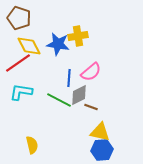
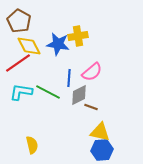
brown pentagon: moved 3 px down; rotated 10 degrees clockwise
pink semicircle: moved 1 px right
green line: moved 11 px left, 8 px up
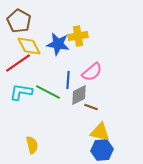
blue line: moved 1 px left, 2 px down
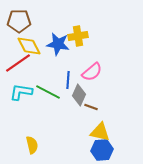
brown pentagon: rotated 30 degrees counterclockwise
gray diamond: rotated 40 degrees counterclockwise
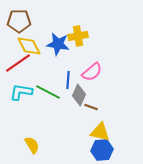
yellow semicircle: rotated 18 degrees counterclockwise
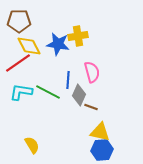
pink semicircle: rotated 65 degrees counterclockwise
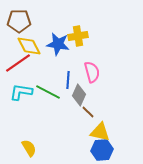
brown line: moved 3 px left, 5 px down; rotated 24 degrees clockwise
yellow semicircle: moved 3 px left, 3 px down
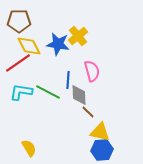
yellow cross: rotated 30 degrees counterclockwise
pink semicircle: moved 1 px up
gray diamond: rotated 25 degrees counterclockwise
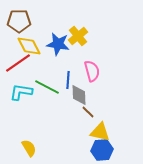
green line: moved 1 px left, 5 px up
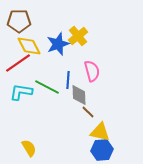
blue star: rotated 30 degrees counterclockwise
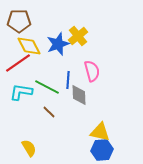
brown line: moved 39 px left
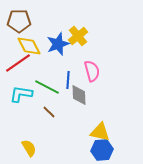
cyan L-shape: moved 2 px down
